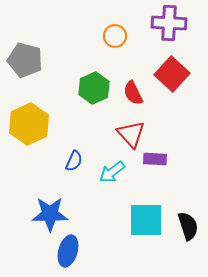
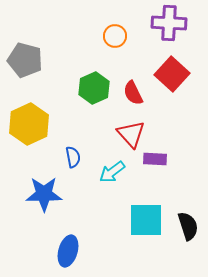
blue semicircle: moved 1 px left, 4 px up; rotated 35 degrees counterclockwise
blue star: moved 6 px left, 20 px up
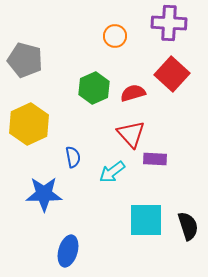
red semicircle: rotated 100 degrees clockwise
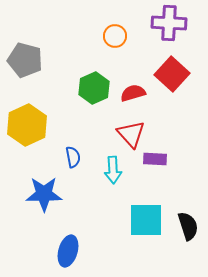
yellow hexagon: moved 2 px left, 1 px down
cyan arrow: moved 1 px right, 2 px up; rotated 56 degrees counterclockwise
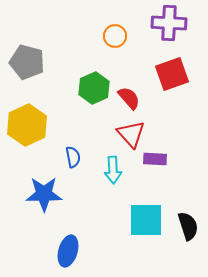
gray pentagon: moved 2 px right, 2 px down
red square: rotated 28 degrees clockwise
red semicircle: moved 4 px left, 5 px down; rotated 65 degrees clockwise
